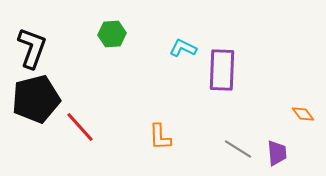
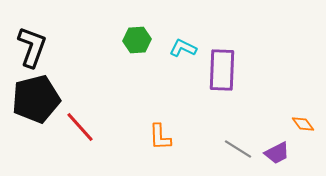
green hexagon: moved 25 px right, 6 px down
black L-shape: moved 1 px up
orange diamond: moved 10 px down
purple trapezoid: rotated 68 degrees clockwise
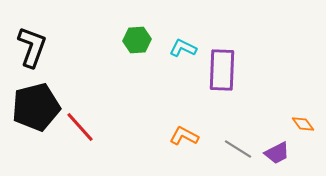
black pentagon: moved 8 px down
orange L-shape: moved 24 px right, 1 px up; rotated 120 degrees clockwise
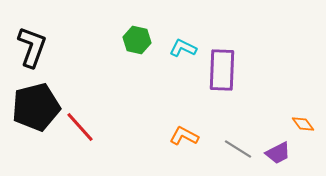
green hexagon: rotated 16 degrees clockwise
purple trapezoid: moved 1 px right
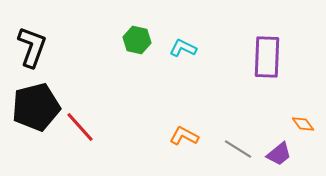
purple rectangle: moved 45 px right, 13 px up
purple trapezoid: moved 1 px right, 1 px down; rotated 12 degrees counterclockwise
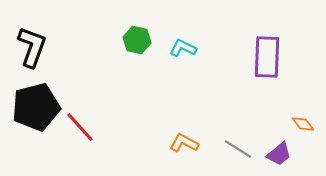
orange L-shape: moved 7 px down
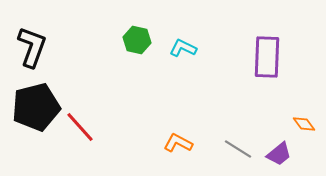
orange diamond: moved 1 px right
orange L-shape: moved 6 px left
